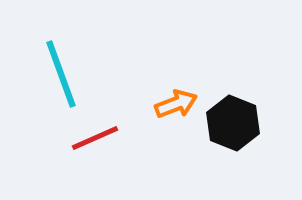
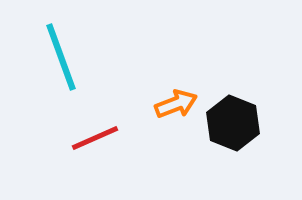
cyan line: moved 17 px up
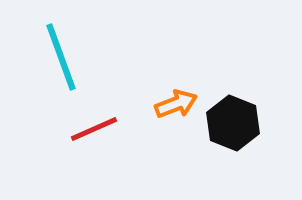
red line: moved 1 px left, 9 px up
